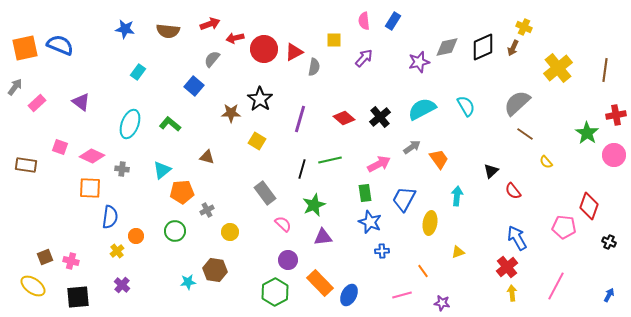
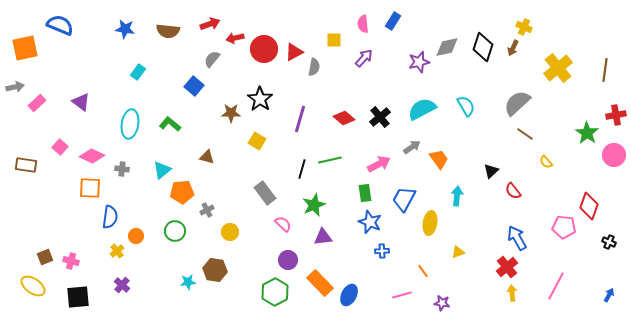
pink semicircle at (364, 21): moved 1 px left, 3 px down
blue semicircle at (60, 45): moved 20 px up
black diamond at (483, 47): rotated 48 degrees counterclockwise
gray arrow at (15, 87): rotated 42 degrees clockwise
cyan ellipse at (130, 124): rotated 12 degrees counterclockwise
pink square at (60, 147): rotated 21 degrees clockwise
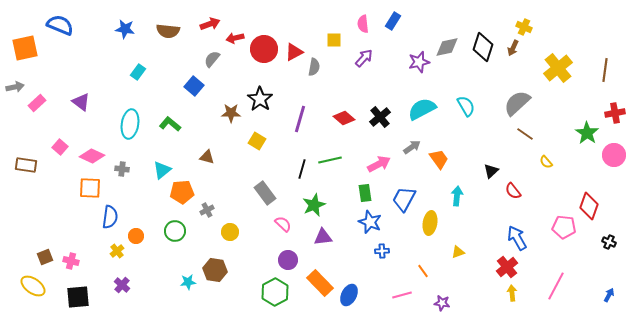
red cross at (616, 115): moved 1 px left, 2 px up
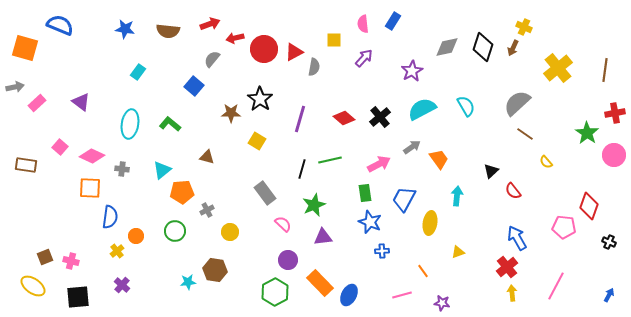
orange square at (25, 48): rotated 28 degrees clockwise
purple star at (419, 62): moved 7 px left, 9 px down; rotated 15 degrees counterclockwise
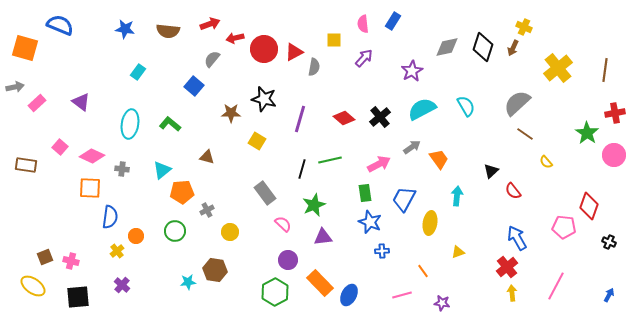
black star at (260, 99): moved 4 px right; rotated 20 degrees counterclockwise
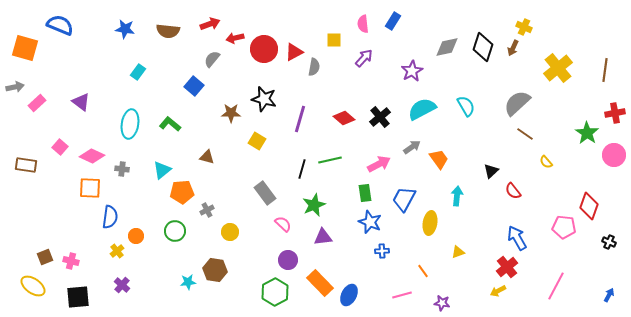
yellow arrow at (512, 293): moved 14 px left, 2 px up; rotated 112 degrees counterclockwise
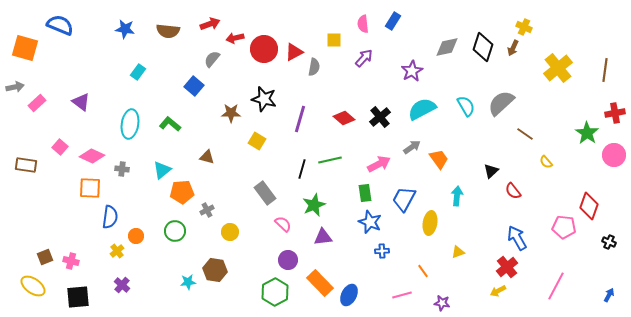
gray semicircle at (517, 103): moved 16 px left
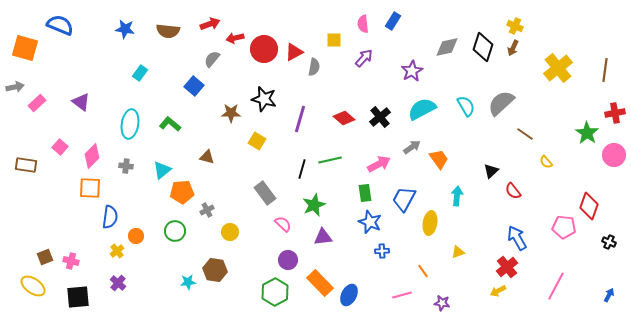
yellow cross at (524, 27): moved 9 px left, 1 px up
cyan rectangle at (138, 72): moved 2 px right, 1 px down
pink diamond at (92, 156): rotated 70 degrees counterclockwise
gray cross at (122, 169): moved 4 px right, 3 px up
purple cross at (122, 285): moved 4 px left, 2 px up
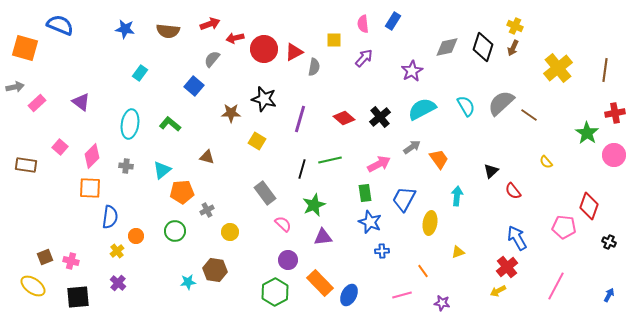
brown line at (525, 134): moved 4 px right, 19 px up
